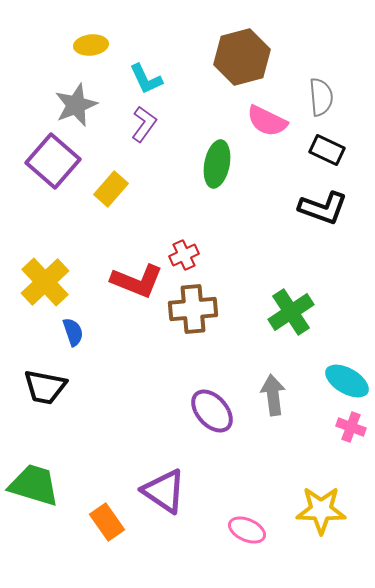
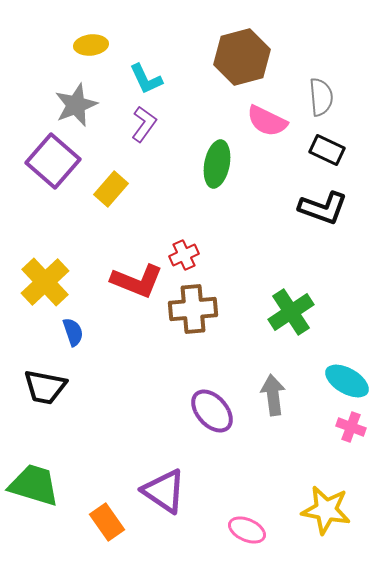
yellow star: moved 5 px right; rotated 9 degrees clockwise
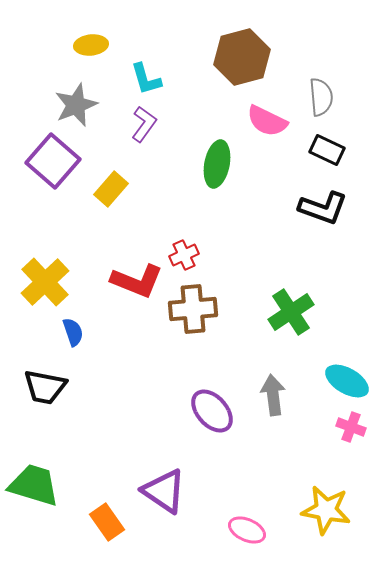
cyan L-shape: rotated 9 degrees clockwise
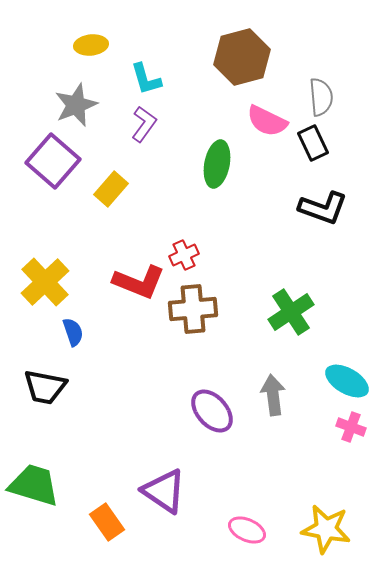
black rectangle: moved 14 px left, 7 px up; rotated 40 degrees clockwise
red L-shape: moved 2 px right, 1 px down
yellow star: moved 19 px down
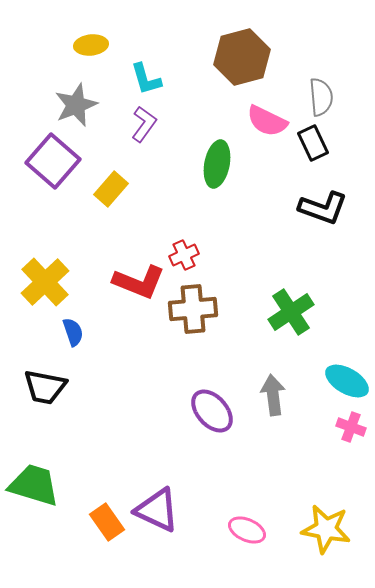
purple triangle: moved 7 px left, 19 px down; rotated 9 degrees counterclockwise
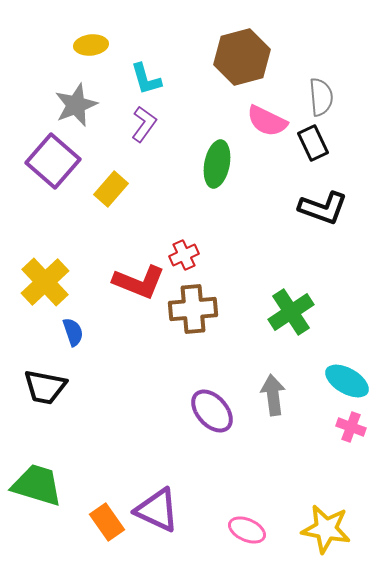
green trapezoid: moved 3 px right
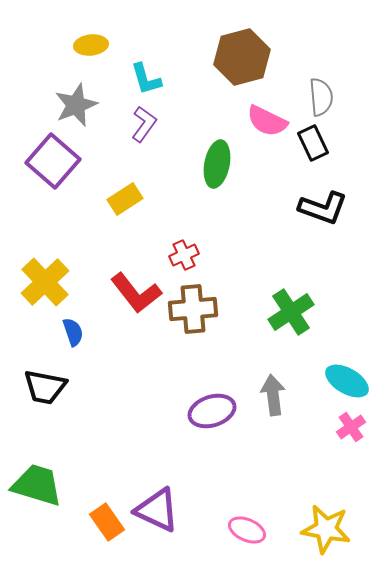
yellow rectangle: moved 14 px right, 10 px down; rotated 16 degrees clockwise
red L-shape: moved 3 px left, 11 px down; rotated 30 degrees clockwise
purple ellipse: rotated 66 degrees counterclockwise
pink cross: rotated 36 degrees clockwise
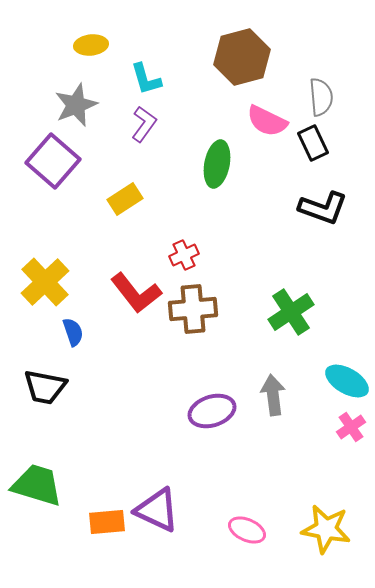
orange rectangle: rotated 60 degrees counterclockwise
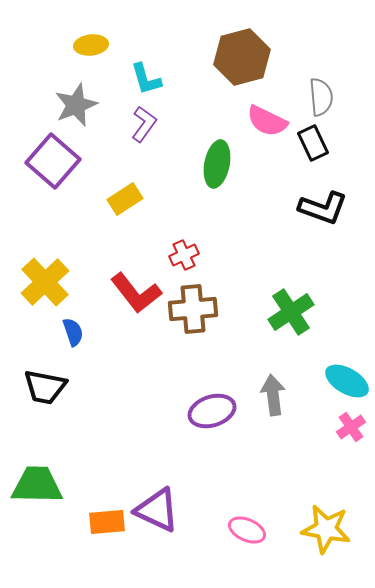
green trapezoid: rotated 16 degrees counterclockwise
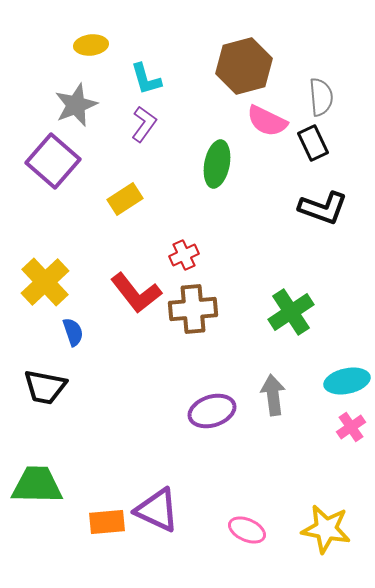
brown hexagon: moved 2 px right, 9 px down
cyan ellipse: rotated 42 degrees counterclockwise
